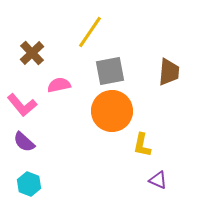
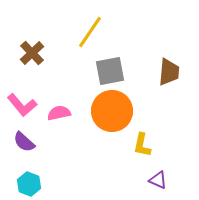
pink semicircle: moved 28 px down
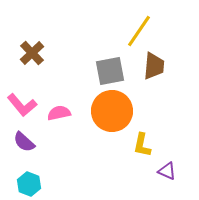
yellow line: moved 49 px right, 1 px up
brown trapezoid: moved 15 px left, 6 px up
purple triangle: moved 9 px right, 9 px up
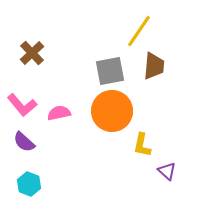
purple triangle: rotated 18 degrees clockwise
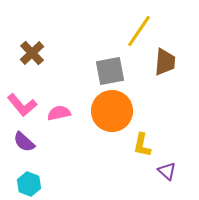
brown trapezoid: moved 11 px right, 4 px up
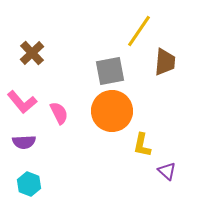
pink L-shape: moved 3 px up
pink semicircle: rotated 75 degrees clockwise
purple semicircle: rotated 45 degrees counterclockwise
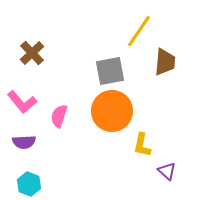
pink semicircle: moved 3 px down; rotated 135 degrees counterclockwise
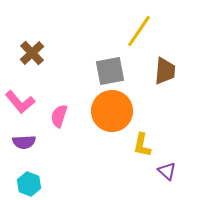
brown trapezoid: moved 9 px down
pink L-shape: moved 2 px left
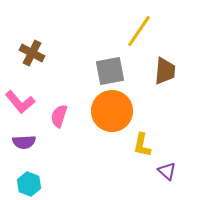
brown cross: rotated 20 degrees counterclockwise
